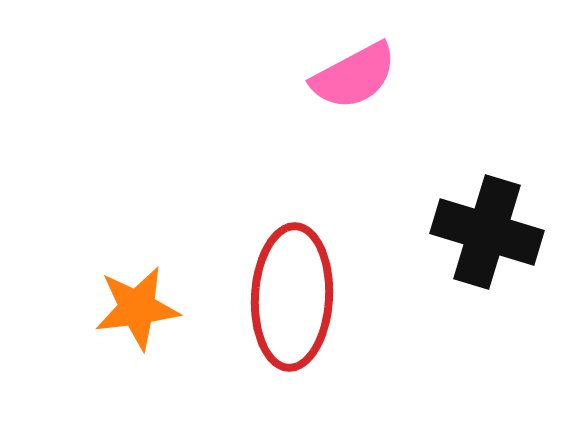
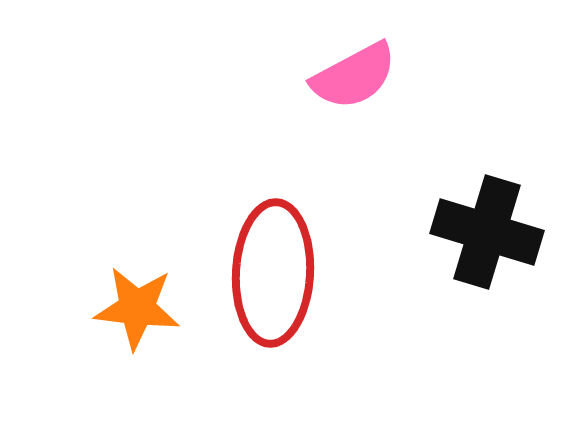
red ellipse: moved 19 px left, 24 px up
orange star: rotated 14 degrees clockwise
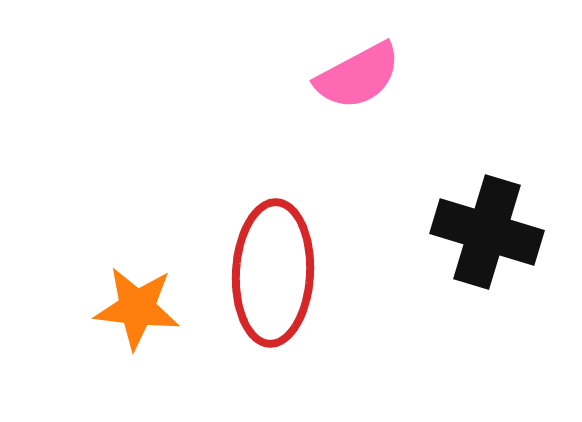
pink semicircle: moved 4 px right
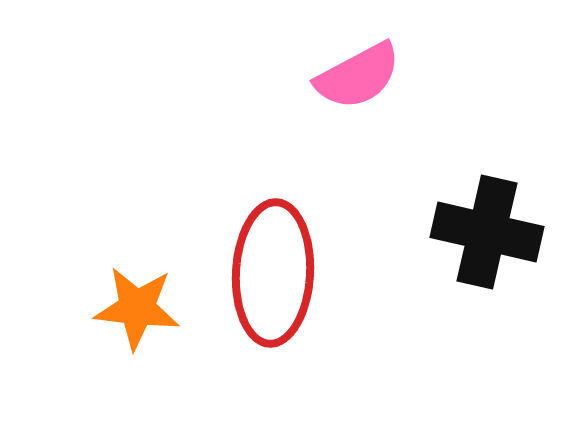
black cross: rotated 4 degrees counterclockwise
